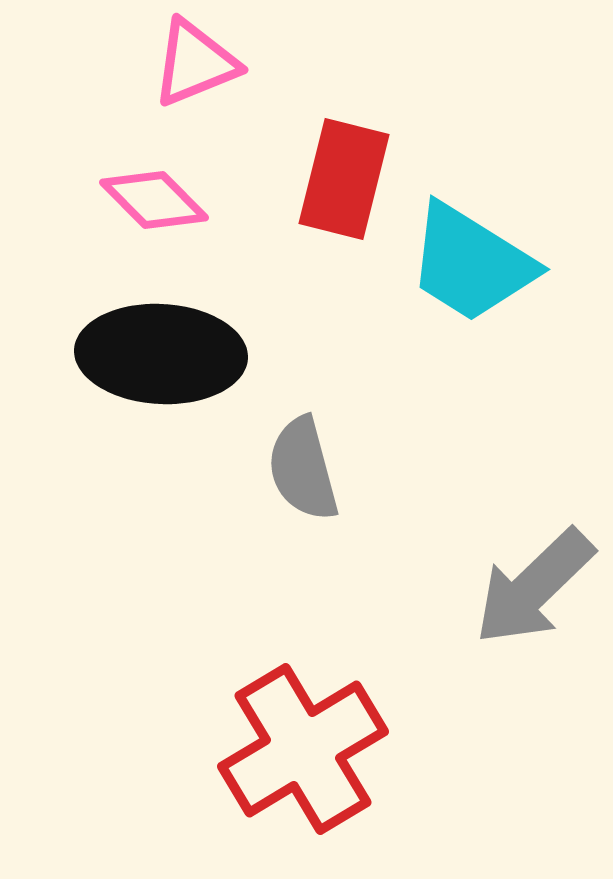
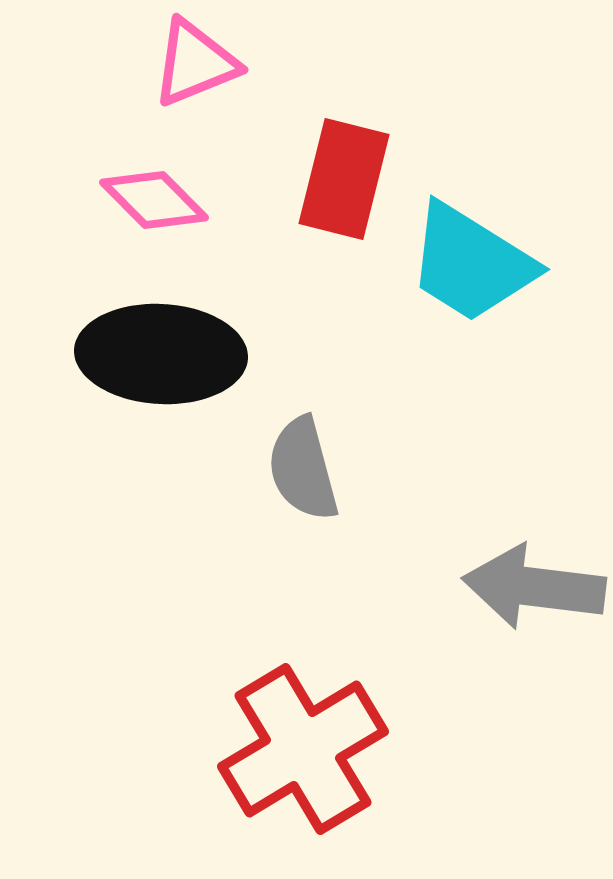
gray arrow: rotated 51 degrees clockwise
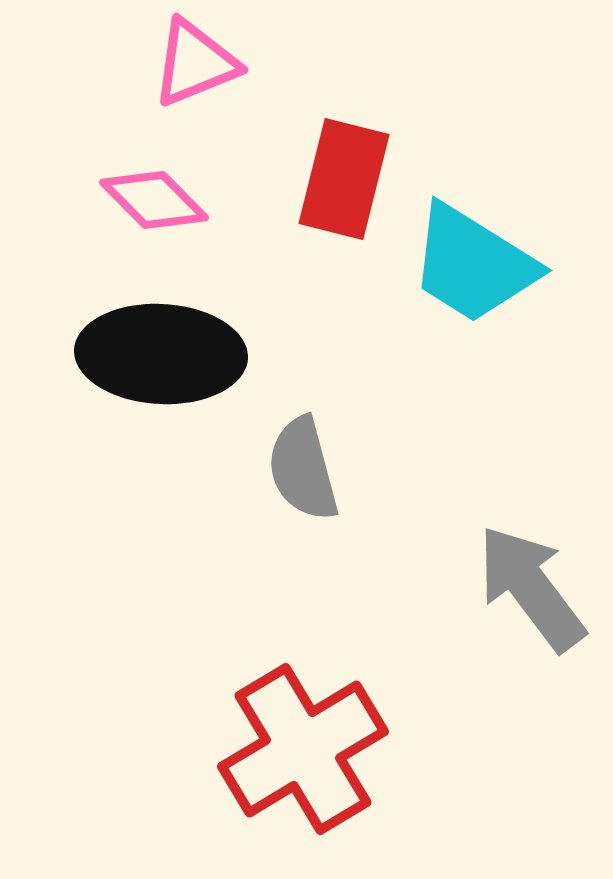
cyan trapezoid: moved 2 px right, 1 px down
gray arrow: moved 3 px left, 1 px down; rotated 46 degrees clockwise
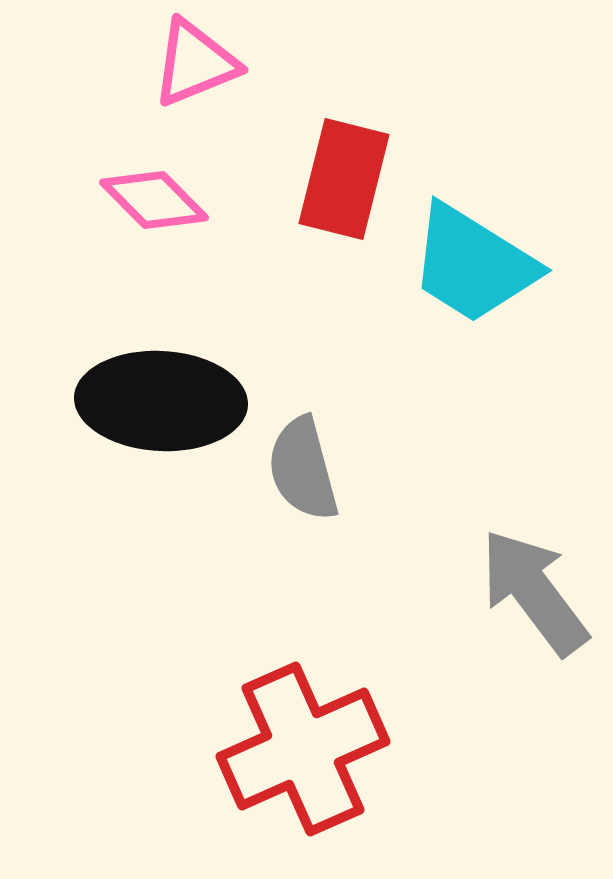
black ellipse: moved 47 px down
gray arrow: moved 3 px right, 4 px down
red cross: rotated 7 degrees clockwise
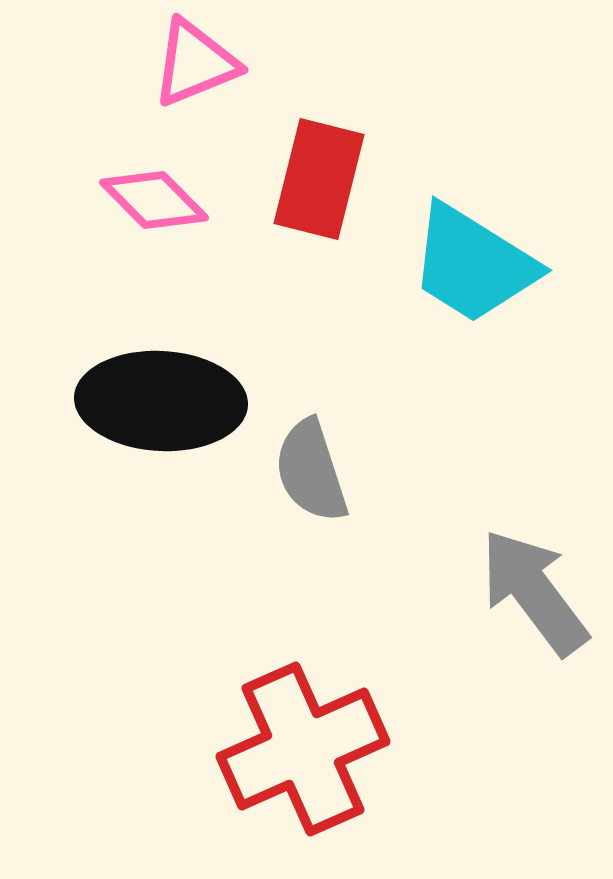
red rectangle: moved 25 px left
gray semicircle: moved 8 px right, 2 px down; rotated 3 degrees counterclockwise
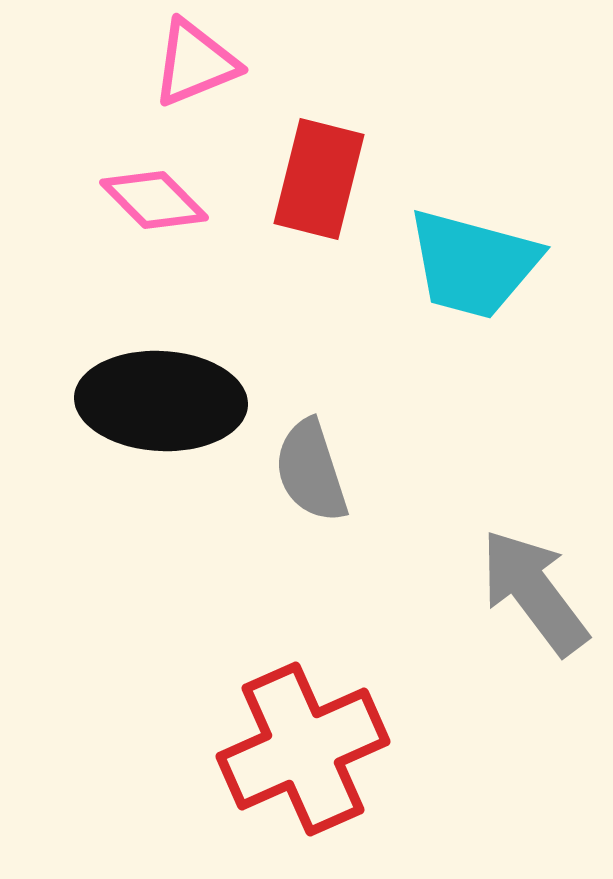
cyan trapezoid: rotated 17 degrees counterclockwise
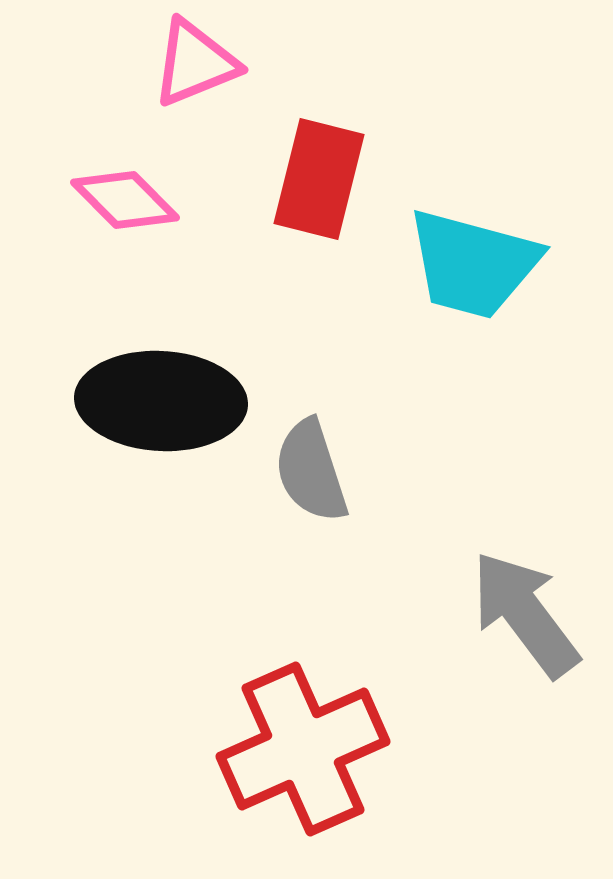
pink diamond: moved 29 px left
gray arrow: moved 9 px left, 22 px down
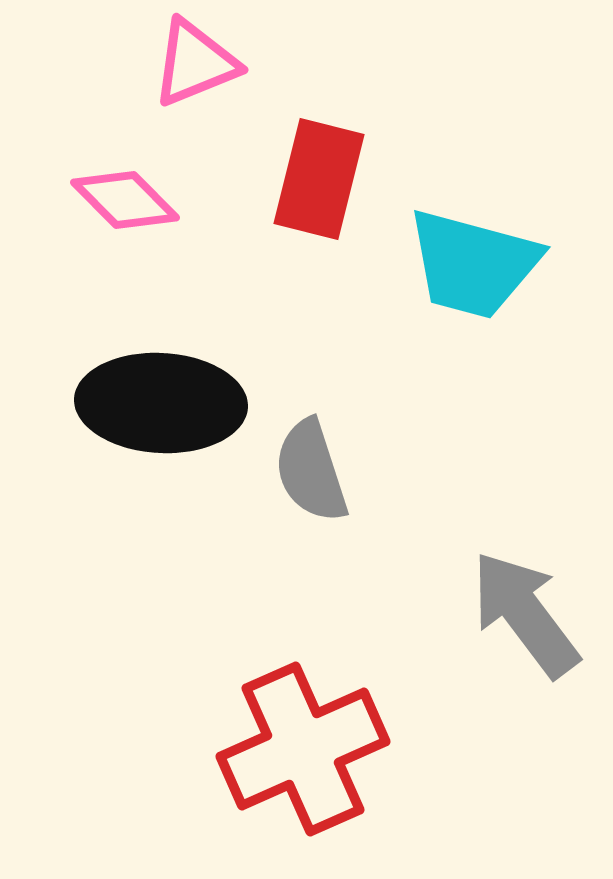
black ellipse: moved 2 px down
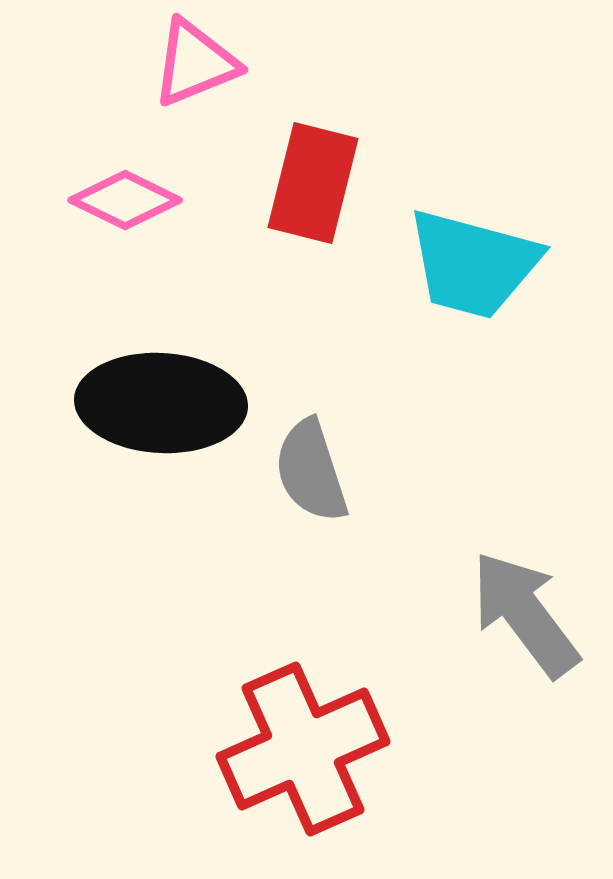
red rectangle: moved 6 px left, 4 px down
pink diamond: rotated 19 degrees counterclockwise
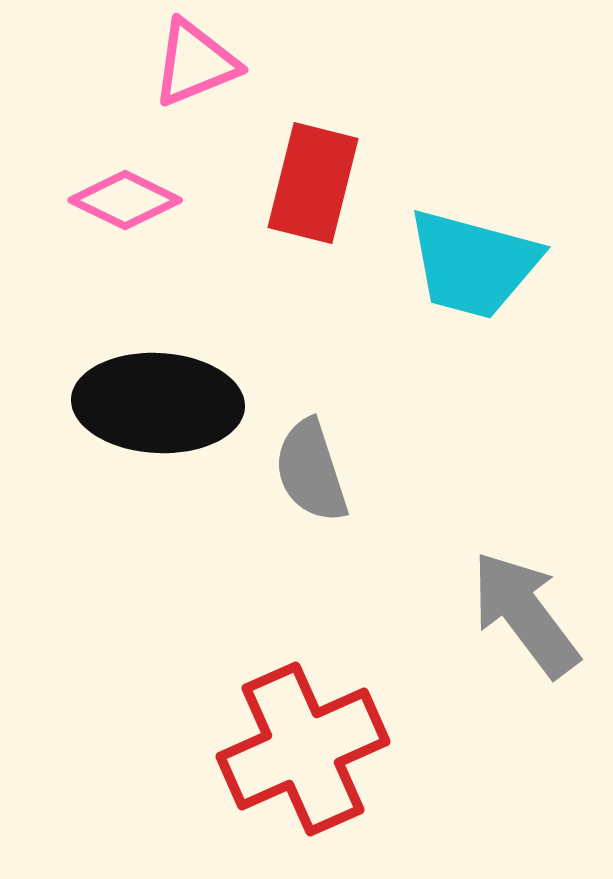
black ellipse: moved 3 px left
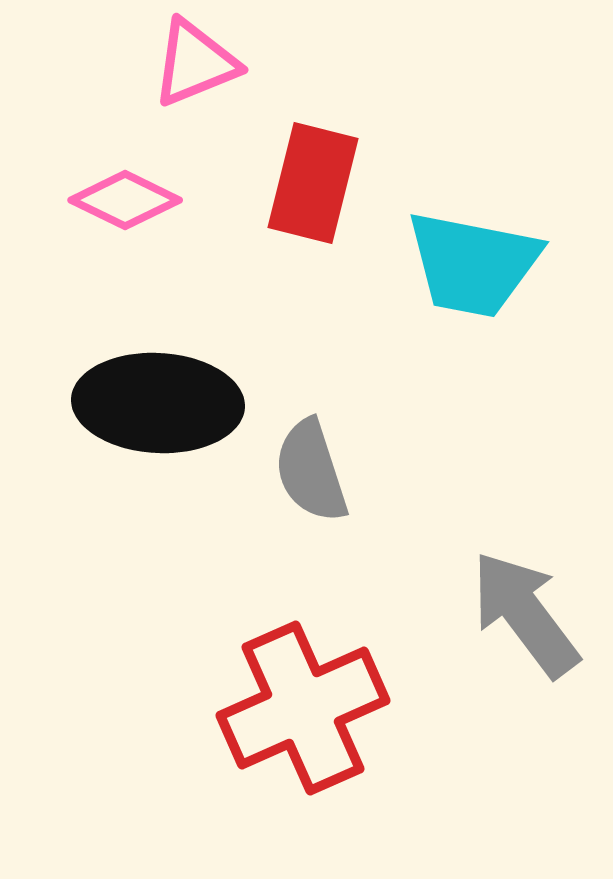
cyan trapezoid: rotated 4 degrees counterclockwise
red cross: moved 41 px up
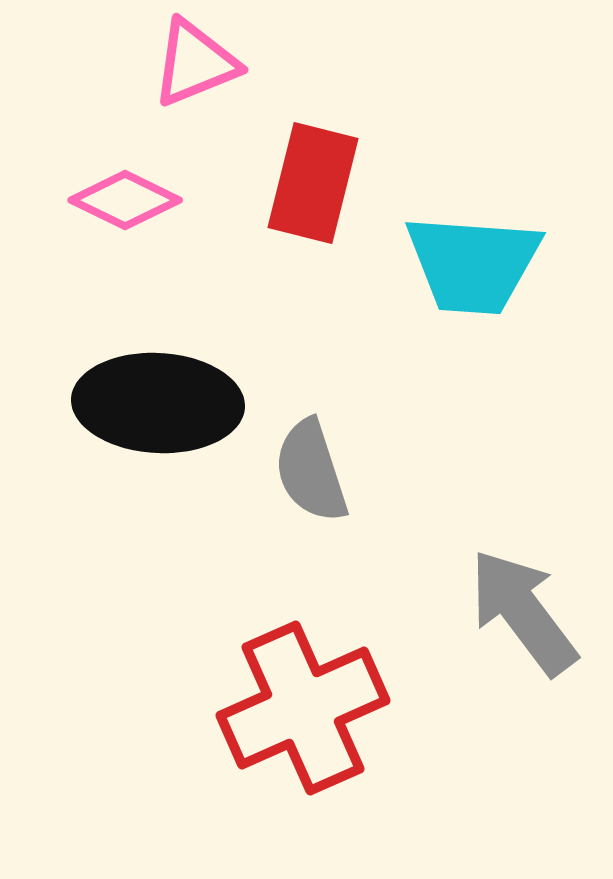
cyan trapezoid: rotated 7 degrees counterclockwise
gray arrow: moved 2 px left, 2 px up
